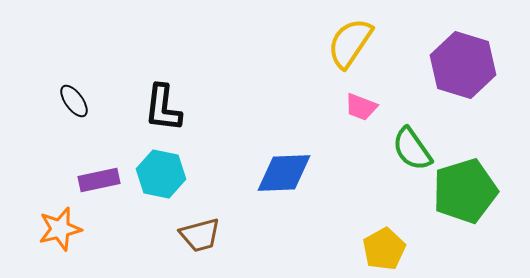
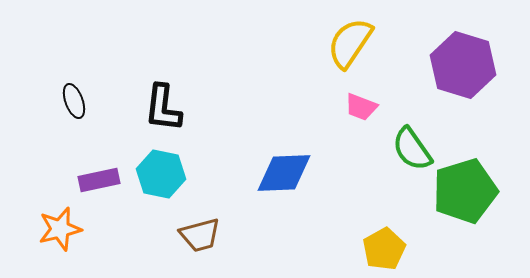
black ellipse: rotated 16 degrees clockwise
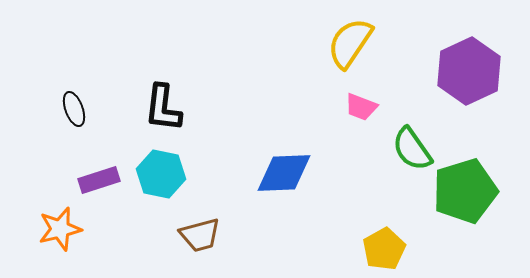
purple hexagon: moved 6 px right, 6 px down; rotated 18 degrees clockwise
black ellipse: moved 8 px down
purple rectangle: rotated 6 degrees counterclockwise
